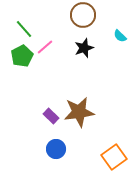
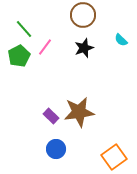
cyan semicircle: moved 1 px right, 4 px down
pink line: rotated 12 degrees counterclockwise
green pentagon: moved 3 px left
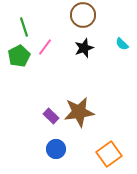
green line: moved 2 px up; rotated 24 degrees clockwise
cyan semicircle: moved 1 px right, 4 px down
orange square: moved 5 px left, 3 px up
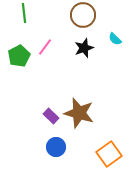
green line: moved 14 px up; rotated 12 degrees clockwise
cyan semicircle: moved 7 px left, 5 px up
brown star: moved 1 px down; rotated 24 degrees clockwise
blue circle: moved 2 px up
